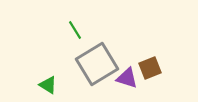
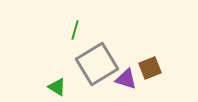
green line: rotated 48 degrees clockwise
purple triangle: moved 1 px left, 1 px down
green triangle: moved 9 px right, 2 px down
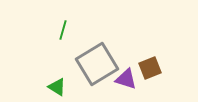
green line: moved 12 px left
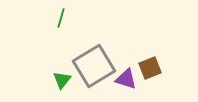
green line: moved 2 px left, 12 px up
gray square: moved 3 px left, 2 px down
green triangle: moved 5 px right, 7 px up; rotated 36 degrees clockwise
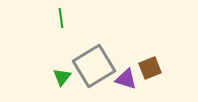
green line: rotated 24 degrees counterclockwise
green triangle: moved 3 px up
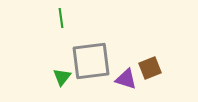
gray square: moved 3 px left, 5 px up; rotated 24 degrees clockwise
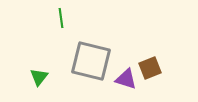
gray square: rotated 21 degrees clockwise
green triangle: moved 23 px left
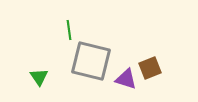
green line: moved 8 px right, 12 px down
green triangle: rotated 12 degrees counterclockwise
